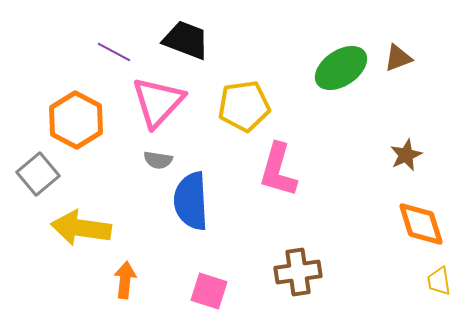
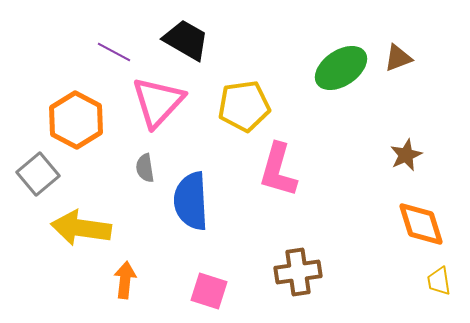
black trapezoid: rotated 9 degrees clockwise
gray semicircle: moved 13 px left, 8 px down; rotated 72 degrees clockwise
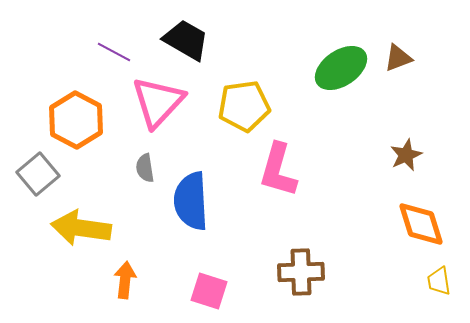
brown cross: moved 3 px right; rotated 6 degrees clockwise
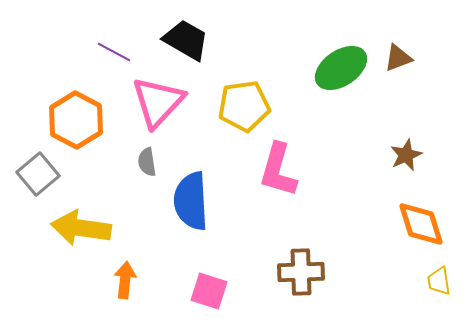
gray semicircle: moved 2 px right, 6 px up
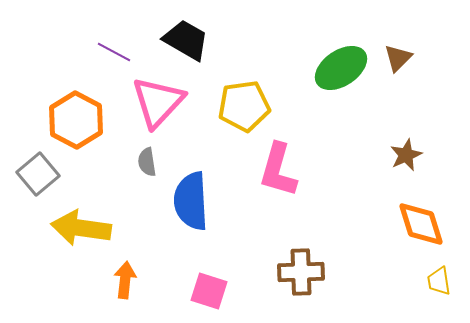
brown triangle: rotated 24 degrees counterclockwise
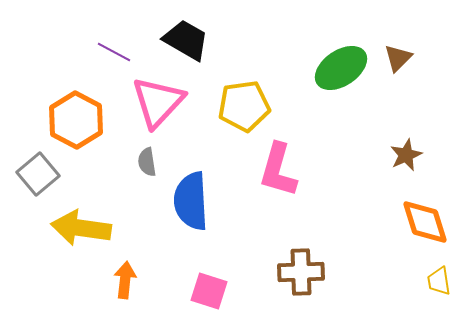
orange diamond: moved 4 px right, 2 px up
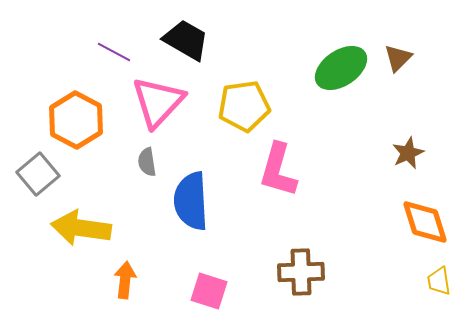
brown star: moved 2 px right, 2 px up
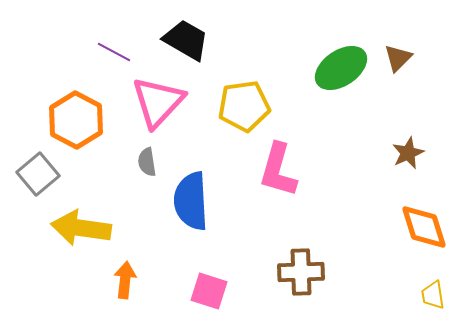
orange diamond: moved 1 px left, 5 px down
yellow trapezoid: moved 6 px left, 14 px down
